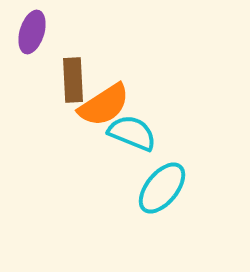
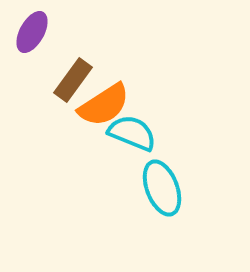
purple ellipse: rotated 12 degrees clockwise
brown rectangle: rotated 39 degrees clockwise
cyan ellipse: rotated 60 degrees counterclockwise
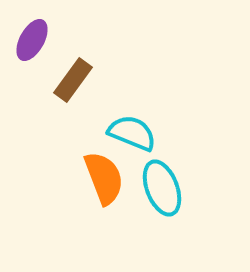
purple ellipse: moved 8 px down
orange semicircle: moved 73 px down; rotated 78 degrees counterclockwise
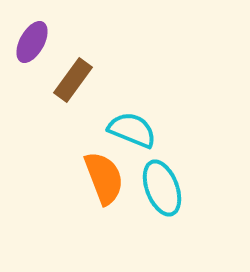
purple ellipse: moved 2 px down
cyan semicircle: moved 3 px up
